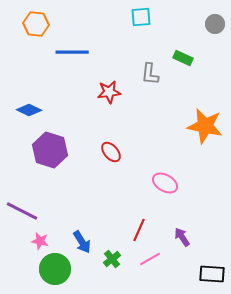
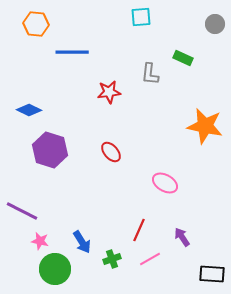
green cross: rotated 18 degrees clockwise
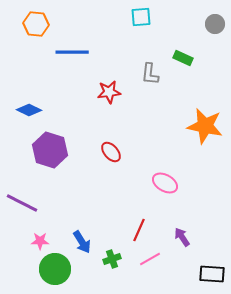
purple line: moved 8 px up
pink star: rotated 12 degrees counterclockwise
